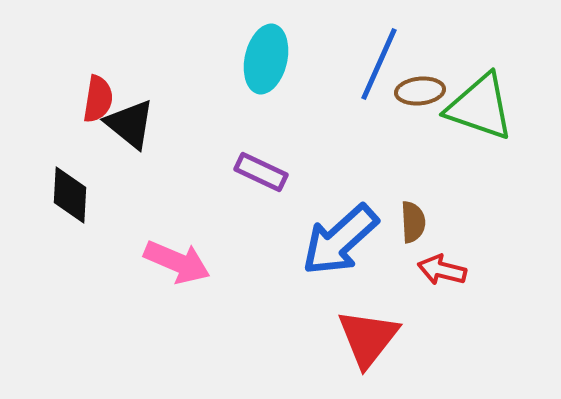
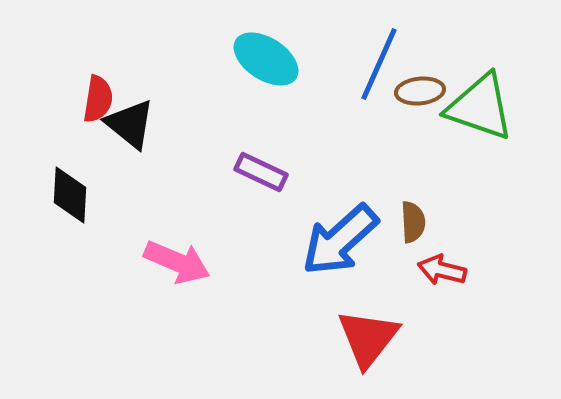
cyan ellipse: rotated 70 degrees counterclockwise
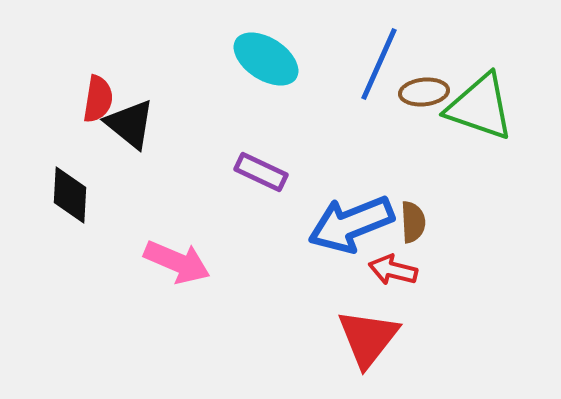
brown ellipse: moved 4 px right, 1 px down
blue arrow: moved 11 px right, 16 px up; rotated 20 degrees clockwise
red arrow: moved 49 px left
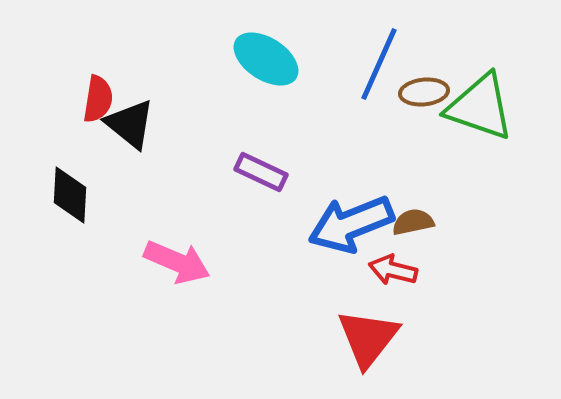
brown semicircle: rotated 99 degrees counterclockwise
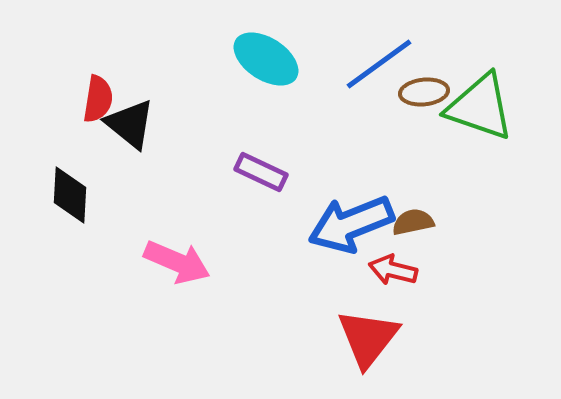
blue line: rotated 30 degrees clockwise
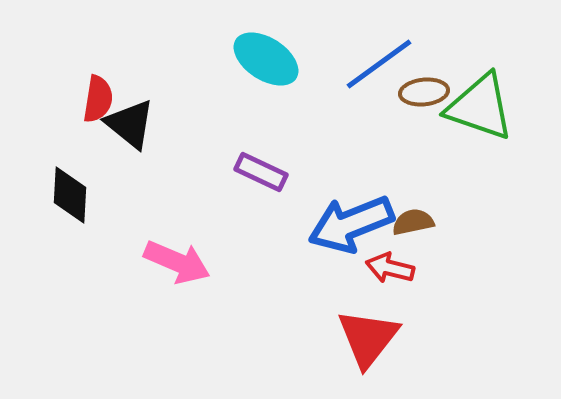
red arrow: moved 3 px left, 2 px up
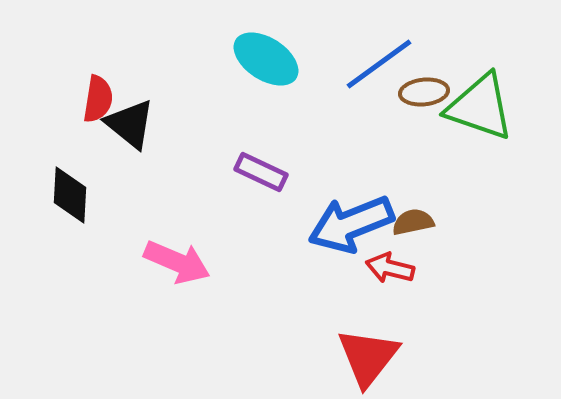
red triangle: moved 19 px down
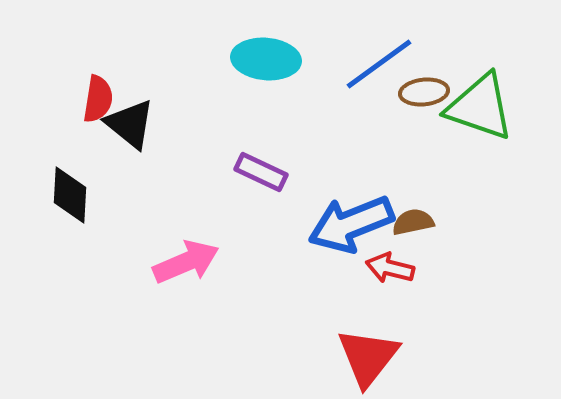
cyan ellipse: rotated 28 degrees counterclockwise
pink arrow: moved 9 px right; rotated 46 degrees counterclockwise
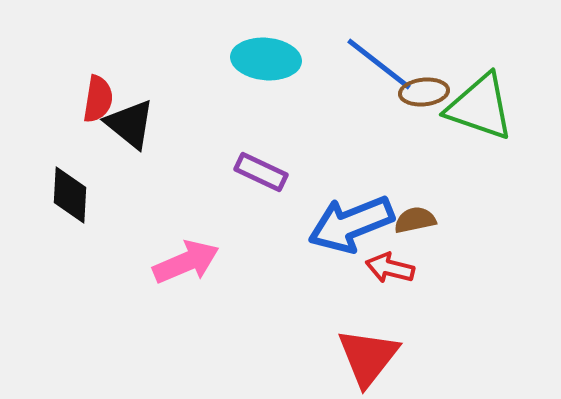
blue line: rotated 74 degrees clockwise
brown semicircle: moved 2 px right, 2 px up
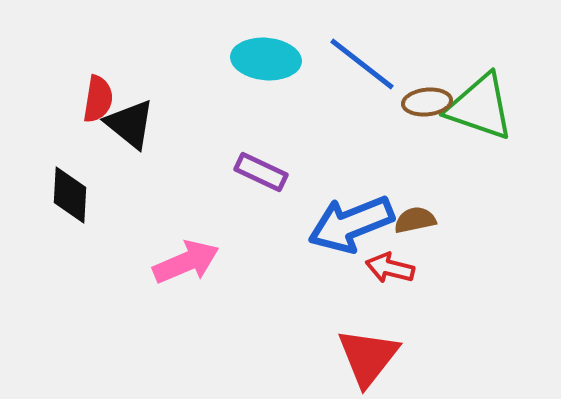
blue line: moved 17 px left
brown ellipse: moved 3 px right, 10 px down
